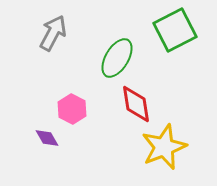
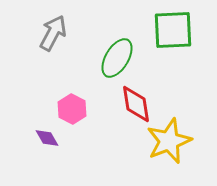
green square: moved 2 px left; rotated 24 degrees clockwise
yellow star: moved 5 px right, 6 px up
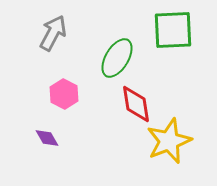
pink hexagon: moved 8 px left, 15 px up
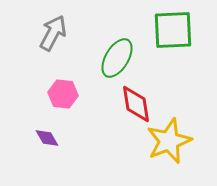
pink hexagon: moved 1 px left; rotated 20 degrees counterclockwise
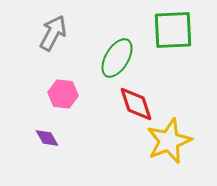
red diamond: rotated 9 degrees counterclockwise
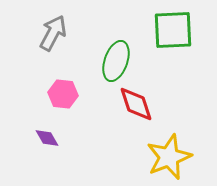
green ellipse: moved 1 px left, 3 px down; rotated 12 degrees counterclockwise
yellow star: moved 16 px down
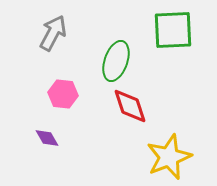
red diamond: moved 6 px left, 2 px down
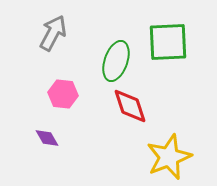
green square: moved 5 px left, 12 px down
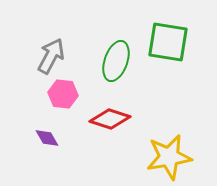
gray arrow: moved 2 px left, 23 px down
green square: rotated 12 degrees clockwise
red diamond: moved 20 px left, 13 px down; rotated 54 degrees counterclockwise
yellow star: rotated 12 degrees clockwise
